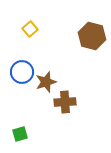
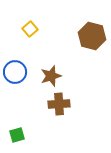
blue circle: moved 7 px left
brown star: moved 5 px right, 6 px up
brown cross: moved 6 px left, 2 px down
green square: moved 3 px left, 1 px down
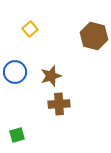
brown hexagon: moved 2 px right
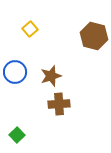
green square: rotated 28 degrees counterclockwise
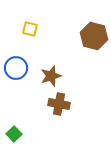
yellow square: rotated 35 degrees counterclockwise
blue circle: moved 1 px right, 4 px up
brown cross: rotated 15 degrees clockwise
green square: moved 3 px left, 1 px up
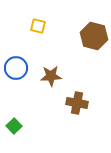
yellow square: moved 8 px right, 3 px up
brown star: rotated 15 degrees clockwise
brown cross: moved 18 px right, 1 px up
green square: moved 8 px up
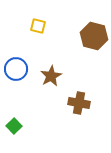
blue circle: moved 1 px down
brown star: rotated 25 degrees counterclockwise
brown cross: moved 2 px right
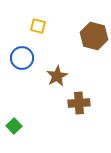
blue circle: moved 6 px right, 11 px up
brown star: moved 6 px right
brown cross: rotated 15 degrees counterclockwise
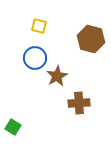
yellow square: moved 1 px right
brown hexagon: moved 3 px left, 3 px down
blue circle: moved 13 px right
green square: moved 1 px left, 1 px down; rotated 14 degrees counterclockwise
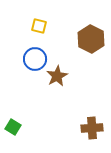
brown hexagon: rotated 12 degrees clockwise
blue circle: moved 1 px down
brown cross: moved 13 px right, 25 px down
